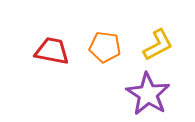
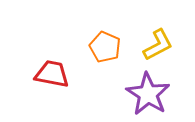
orange pentagon: rotated 16 degrees clockwise
red trapezoid: moved 23 px down
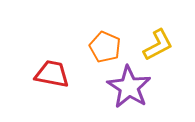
purple star: moved 19 px left, 7 px up
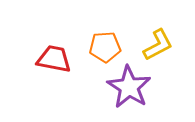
orange pentagon: rotated 28 degrees counterclockwise
red trapezoid: moved 2 px right, 15 px up
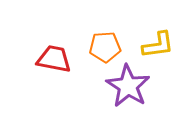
yellow L-shape: rotated 20 degrees clockwise
purple star: moved 1 px left, 1 px up
